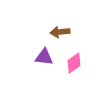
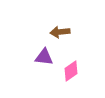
pink diamond: moved 3 px left, 8 px down
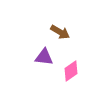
brown arrow: rotated 144 degrees counterclockwise
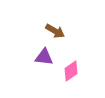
brown arrow: moved 5 px left, 1 px up
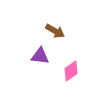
purple triangle: moved 4 px left, 1 px up
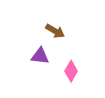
pink diamond: rotated 25 degrees counterclockwise
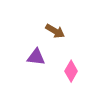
purple triangle: moved 4 px left, 1 px down
